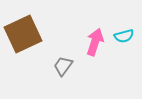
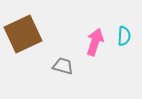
cyan semicircle: rotated 72 degrees counterclockwise
gray trapezoid: rotated 70 degrees clockwise
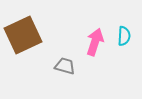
brown square: moved 1 px down
gray trapezoid: moved 2 px right
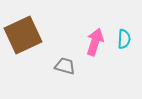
cyan semicircle: moved 3 px down
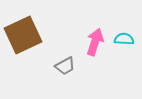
cyan semicircle: rotated 90 degrees counterclockwise
gray trapezoid: rotated 135 degrees clockwise
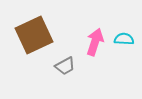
brown square: moved 11 px right
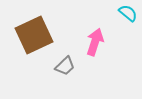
cyan semicircle: moved 4 px right, 26 px up; rotated 36 degrees clockwise
gray trapezoid: rotated 15 degrees counterclockwise
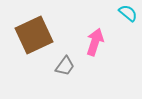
gray trapezoid: rotated 10 degrees counterclockwise
